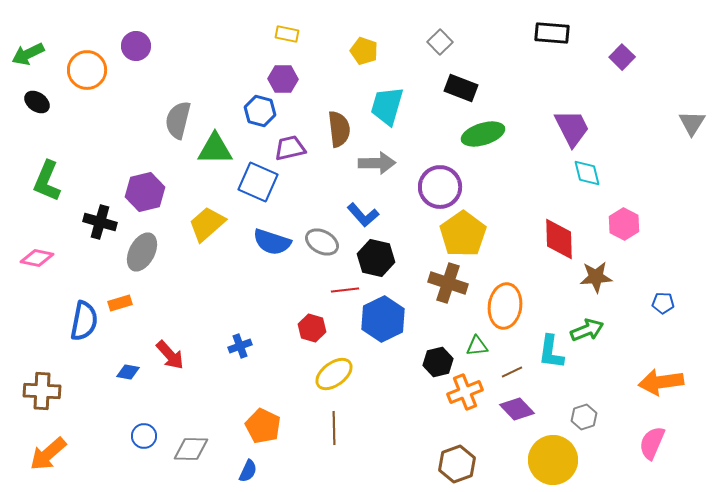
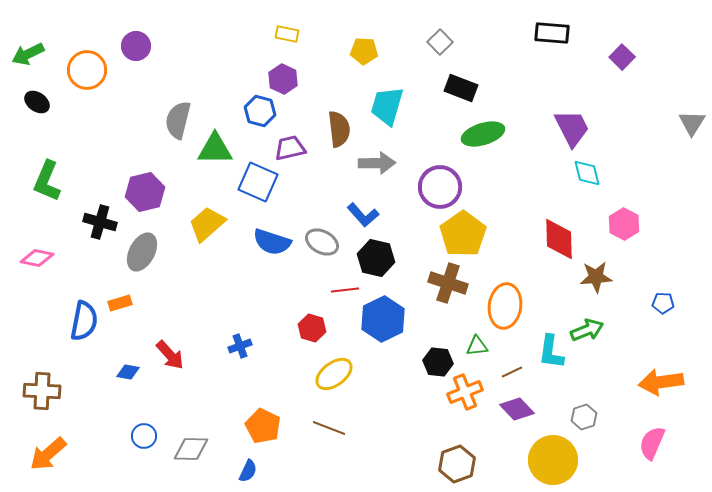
yellow pentagon at (364, 51): rotated 16 degrees counterclockwise
purple hexagon at (283, 79): rotated 24 degrees clockwise
black hexagon at (438, 362): rotated 20 degrees clockwise
brown line at (334, 428): moved 5 px left; rotated 68 degrees counterclockwise
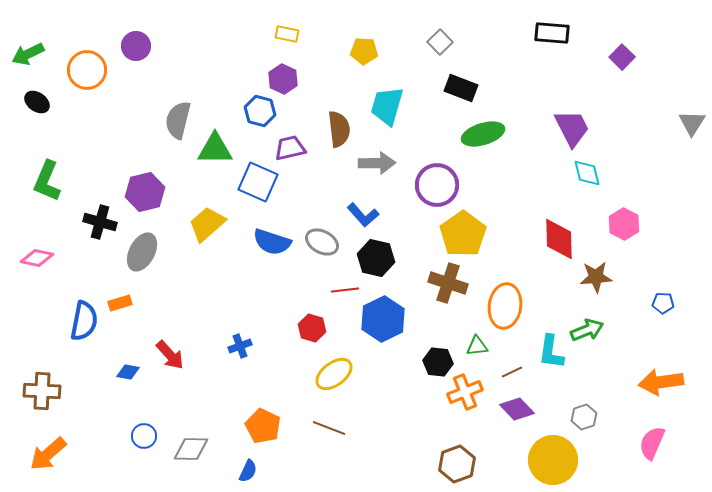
purple circle at (440, 187): moved 3 px left, 2 px up
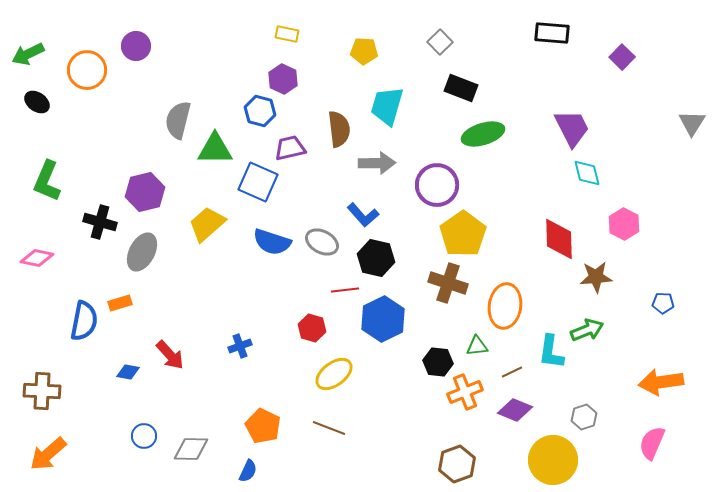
purple diamond at (517, 409): moved 2 px left, 1 px down; rotated 24 degrees counterclockwise
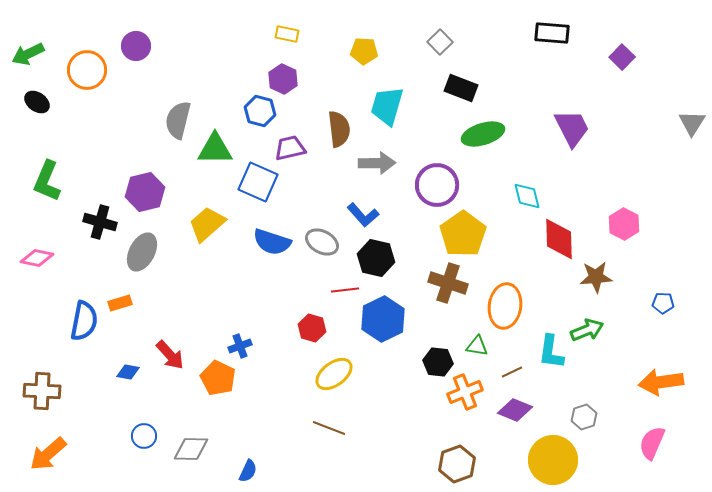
cyan diamond at (587, 173): moved 60 px left, 23 px down
green triangle at (477, 346): rotated 15 degrees clockwise
orange pentagon at (263, 426): moved 45 px left, 48 px up
